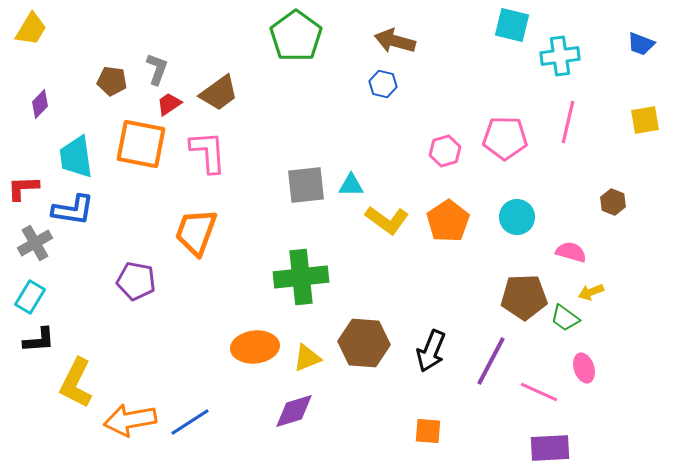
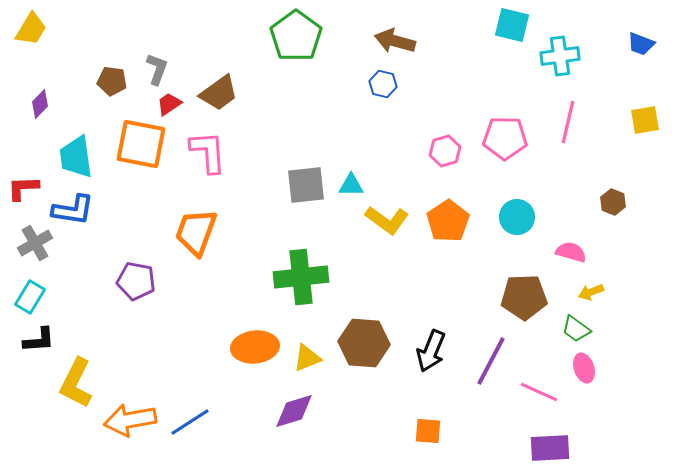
green trapezoid at (565, 318): moved 11 px right, 11 px down
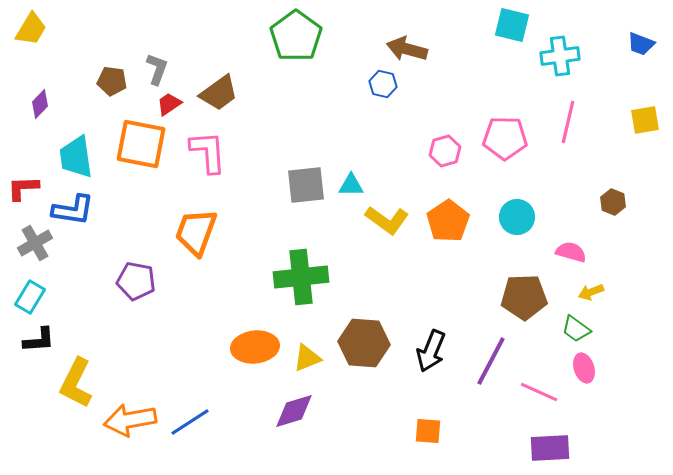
brown arrow at (395, 41): moved 12 px right, 8 px down
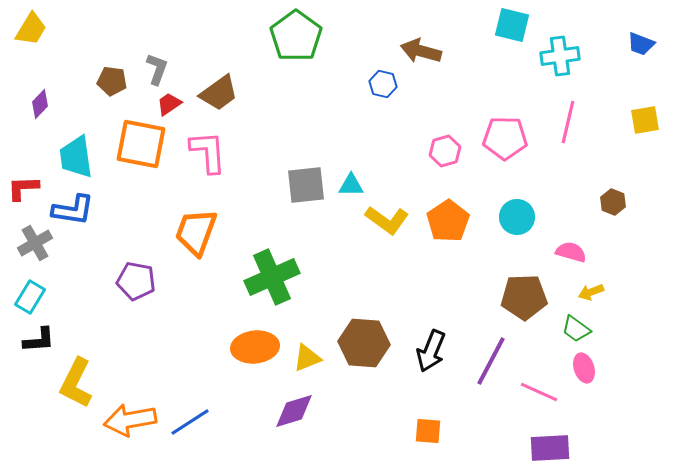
brown arrow at (407, 49): moved 14 px right, 2 px down
green cross at (301, 277): moved 29 px left; rotated 18 degrees counterclockwise
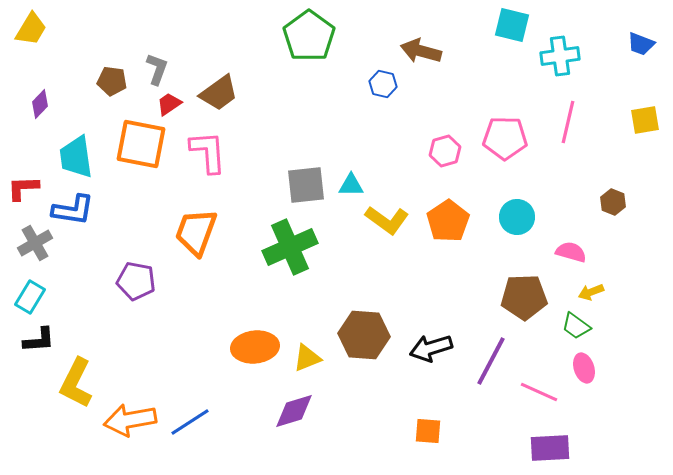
green pentagon at (296, 36): moved 13 px right
green cross at (272, 277): moved 18 px right, 30 px up
green trapezoid at (576, 329): moved 3 px up
brown hexagon at (364, 343): moved 8 px up
black arrow at (431, 351): moved 3 px up; rotated 51 degrees clockwise
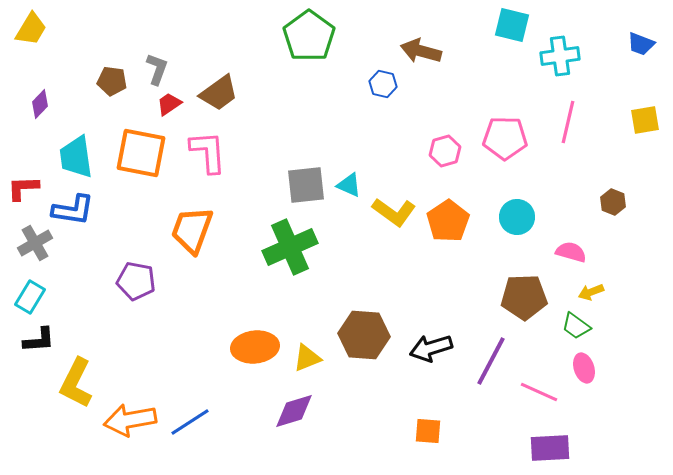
orange square at (141, 144): moved 9 px down
cyan triangle at (351, 185): moved 2 px left; rotated 24 degrees clockwise
yellow L-shape at (387, 220): moved 7 px right, 8 px up
orange trapezoid at (196, 232): moved 4 px left, 2 px up
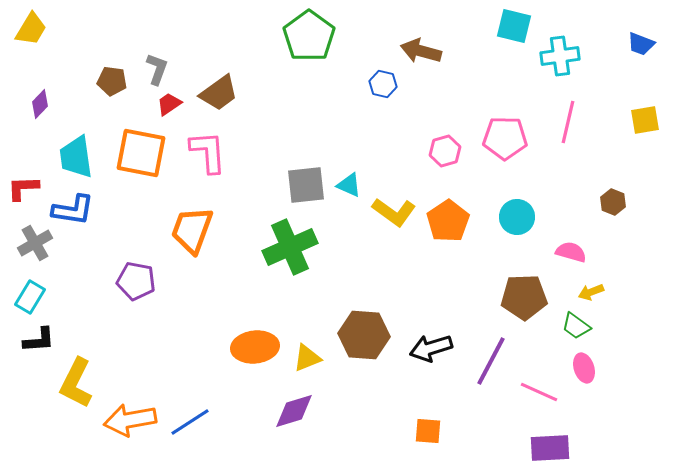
cyan square at (512, 25): moved 2 px right, 1 px down
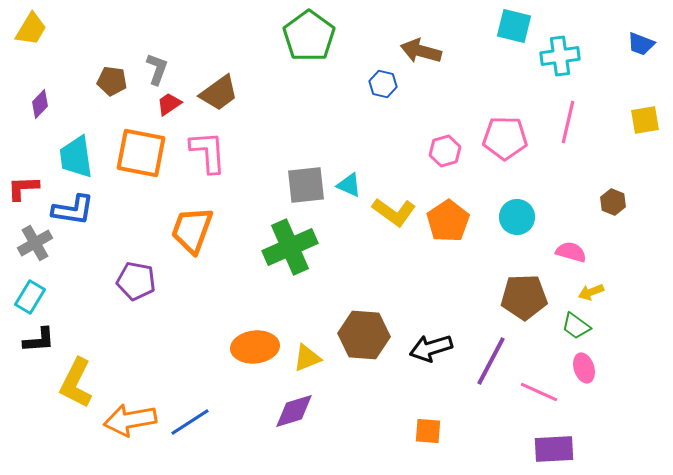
purple rectangle at (550, 448): moved 4 px right, 1 px down
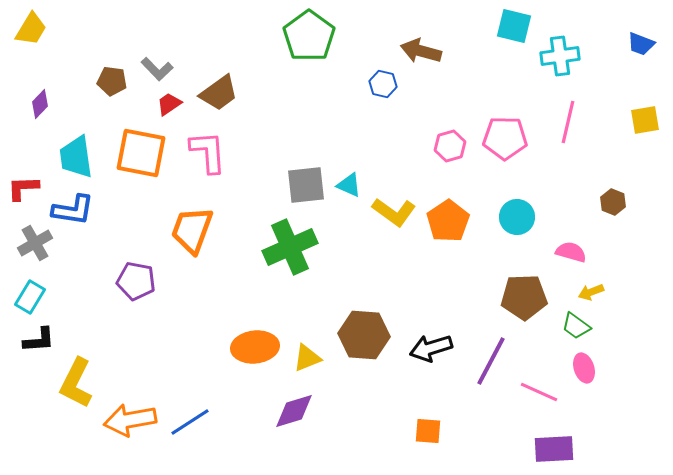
gray L-shape at (157, 69): rotated 116 degrees clockwise
pink hexagon at (445, 151): moved 5 px right, 5 px up
